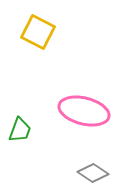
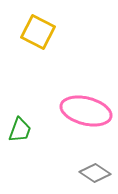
pink ellipse: moved 2 px right
gray diamond: moved 2 px right
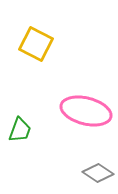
yellow square: moved 2 px left, 12 px down
gray diamond: moved 3 px right
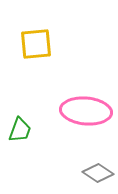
yellow square: rotated 32 degrees counterclockwise
pink ellipse: rotated 9 degrees counterclockwise
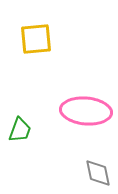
yellow square: moved 5 px up
gray diamond: rotated 44 degrees clockwise
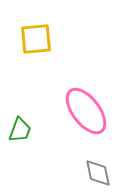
pink ellipse: rotated 48 degrees clockwise
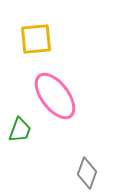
pink ellipse: moved 31 px left, 15 px up
gray diamond: moved 11 px left; rotated 32 degrees clockwise
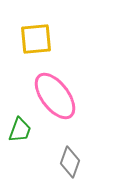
gray diamond: moved 17 px left, 11 px up
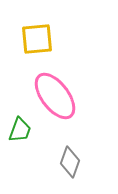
yellow square: moved 1 px right
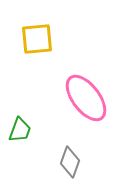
pink ellipse: moved 31 px right, 2 px down
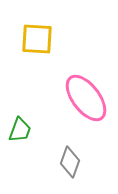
yellow square: rotated 8 degrees clockwise
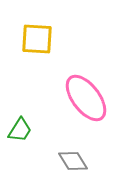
green trapezoid: rotated 12 degrees clockwise
gray diamond: moved 3 px right, 1 px up; rotated 52 degrees counterclockwise
